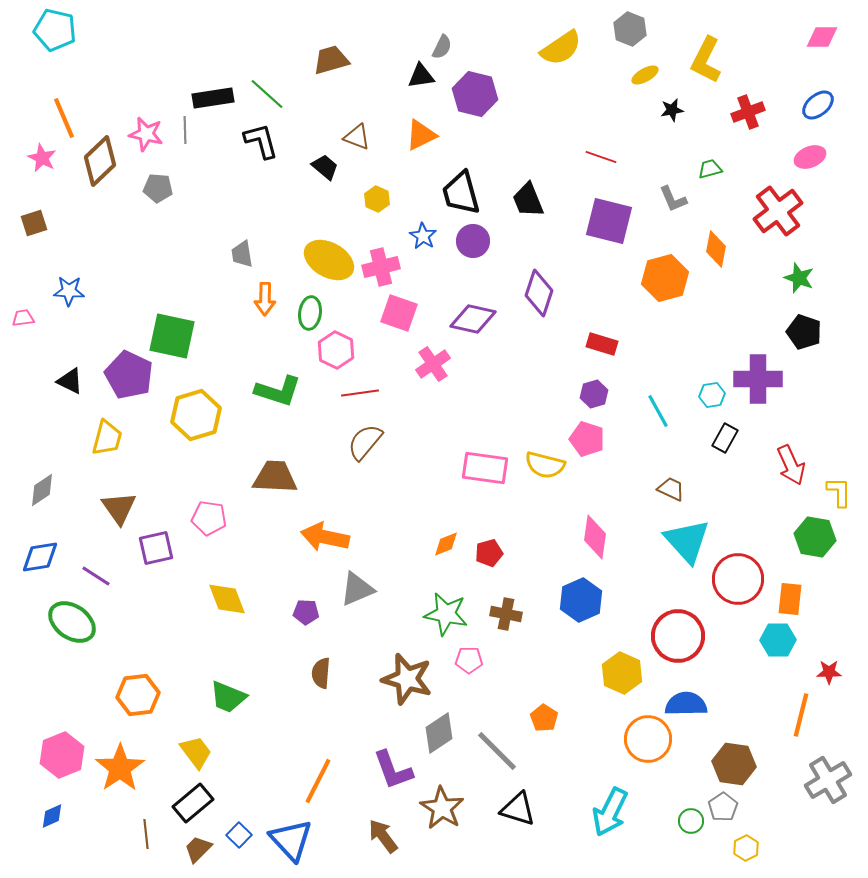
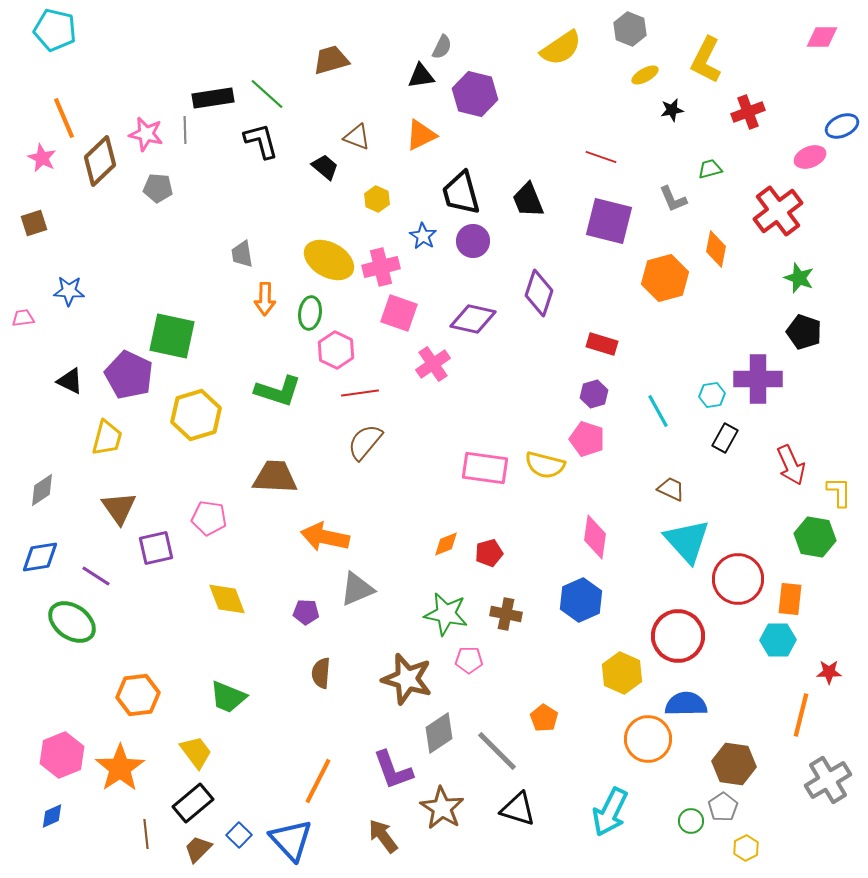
blue ellipse at (818, 105): moved 24 px right, 21 px down; rotated 16 degrees clockwise
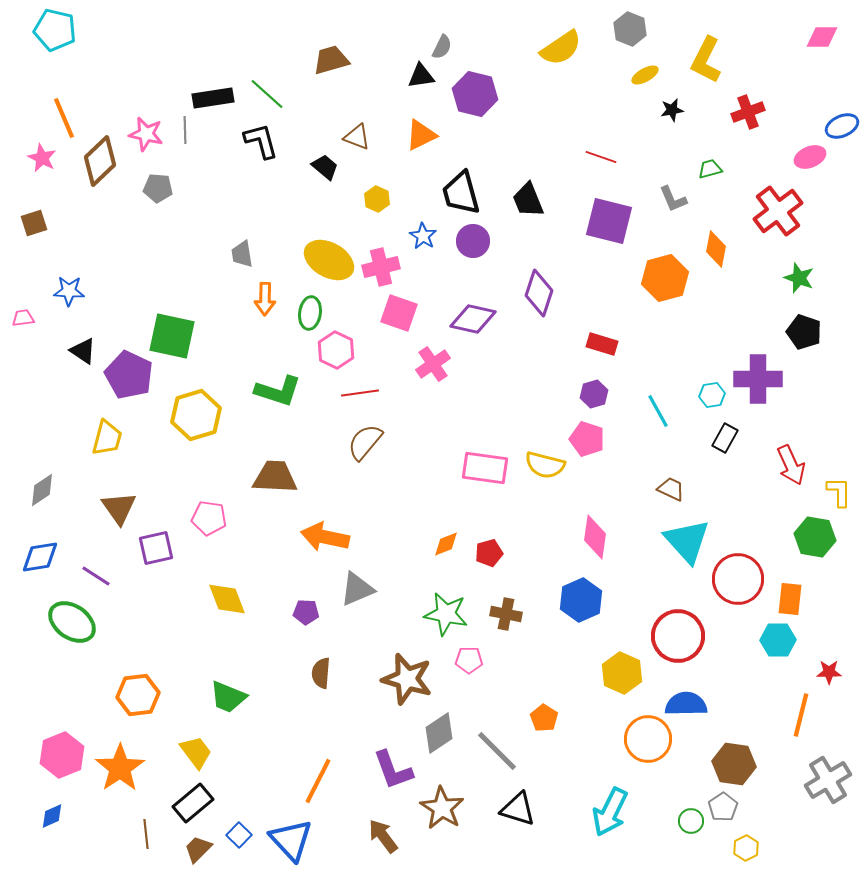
black triangle at (70, 381): moved 13 px right, 30 px up; rotated 8 degrees clockwise
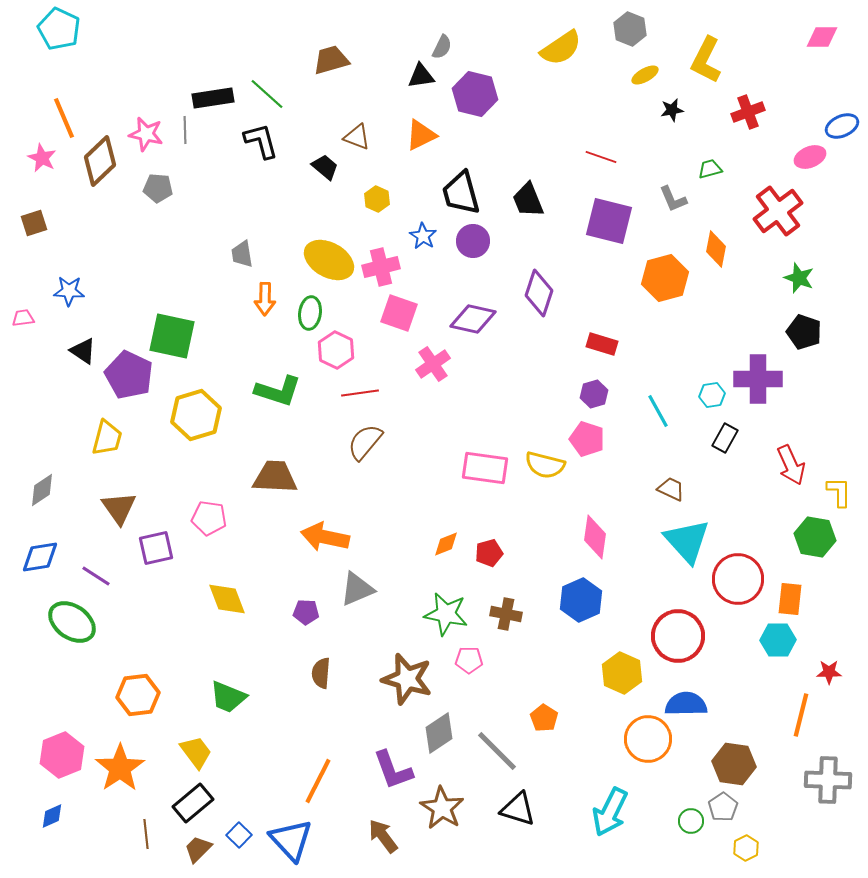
cyan pentagon at (55, 30): moved 4 px right, 1 px up; rotated 12 degrees clockwise
gray cross at (828, 780): rotated 33 degrees clockwise
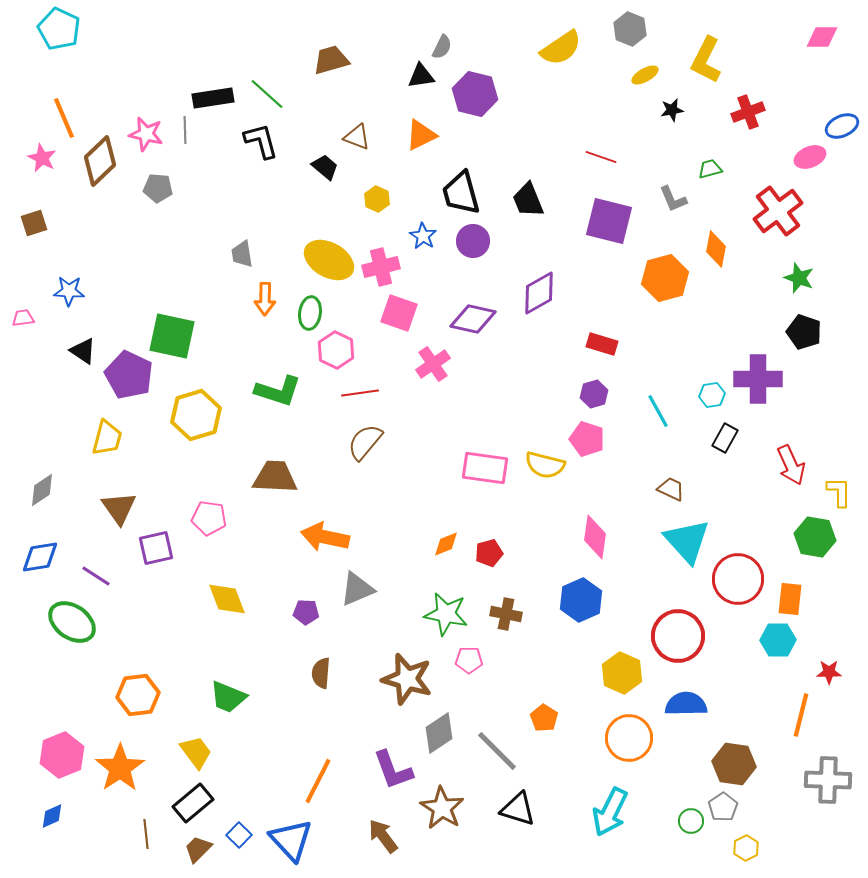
purple diamond at (539, 293): rotated 42 degrees clockwise
orange circle at (648, 739): moved 19 px left, 1 px up
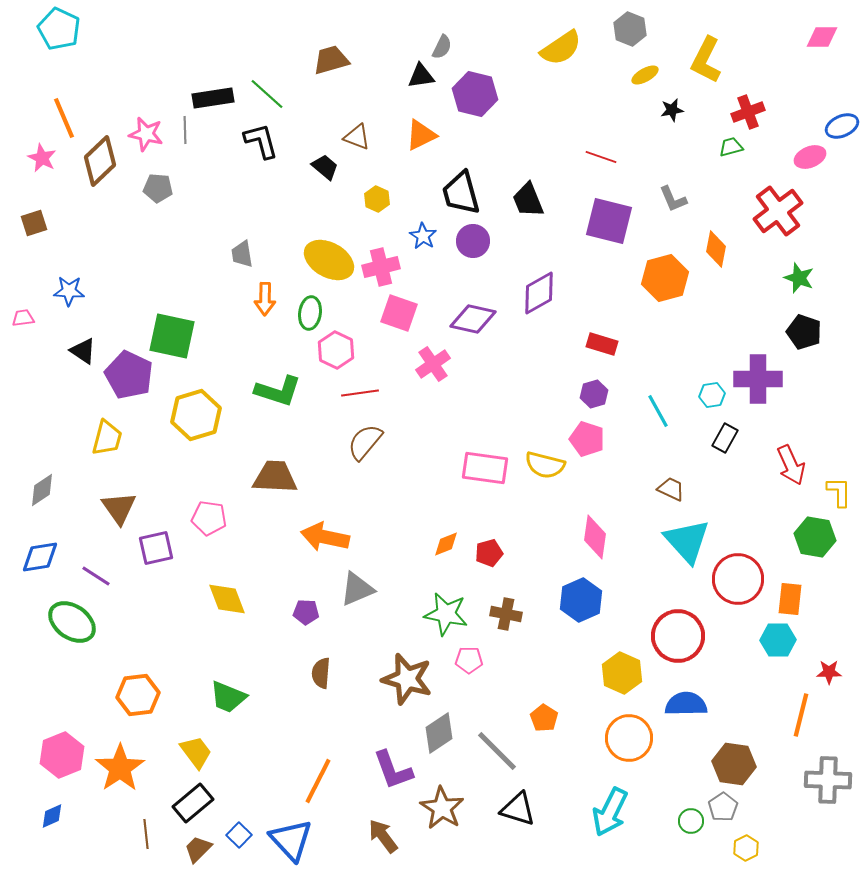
green trapezoid at (710, 169): moved 21 px right, 22 px up
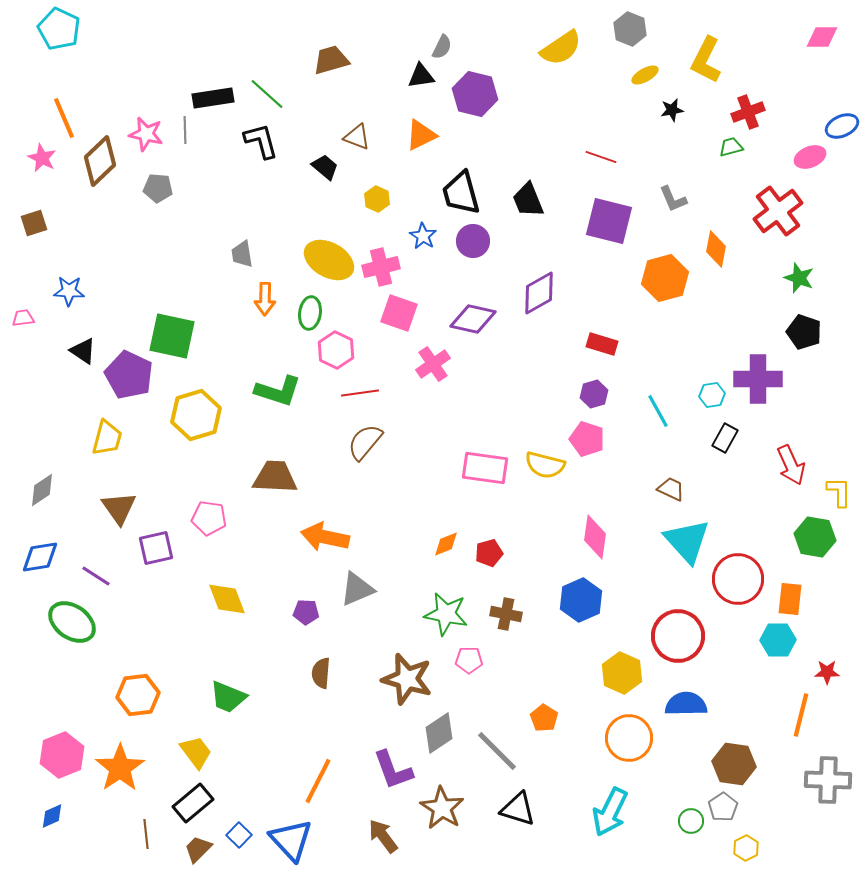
red star at (829, 672): moved 2 px left
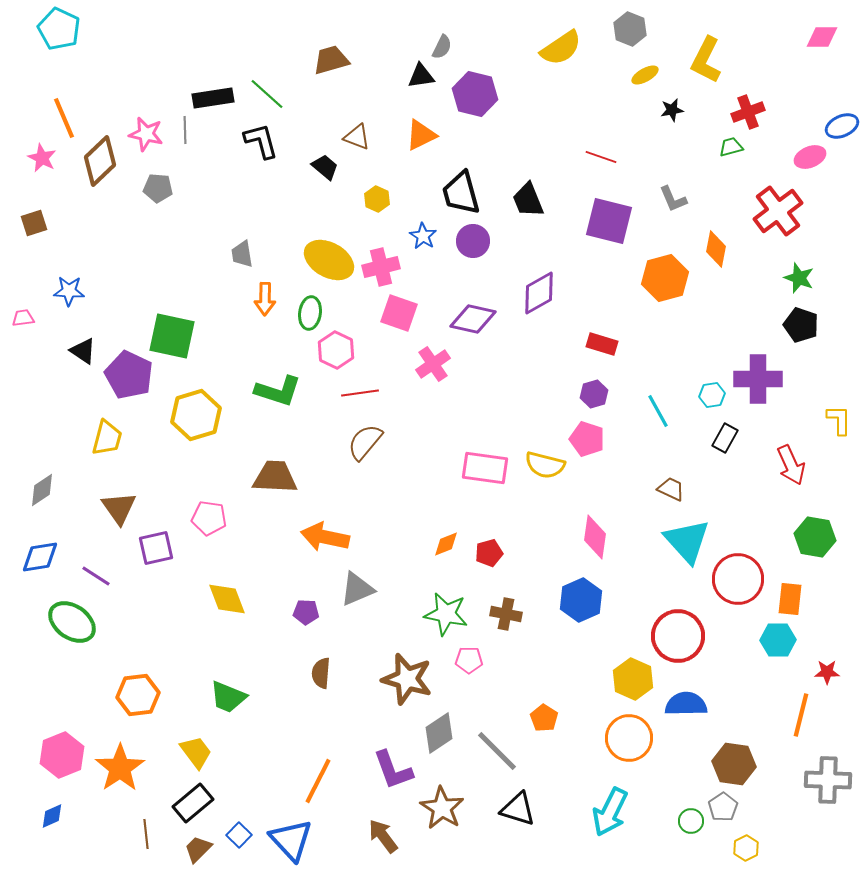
black pentagon at (804, 332): moved 3 px left, 7 px up
yellow L-shape at (839, 492): moved 72 px up
yellow hexagon at (622, 673): moved 11 px right, 6 px down
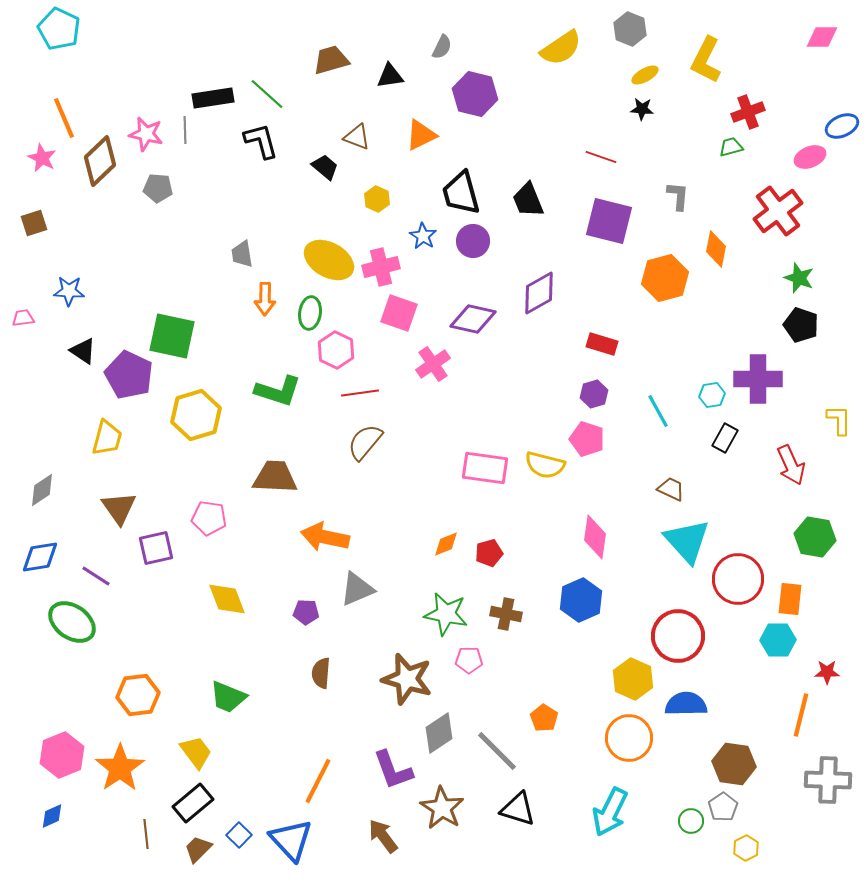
black triangle at (421, 76): moved 31 px left
black star at (672, 110): moved 30 px left, 1 px up; rotated 15 degrees clockwise
gray L-shape at (673, 199): moved 5 px right, 3 px up; rotated 152 degrees counterclockwise
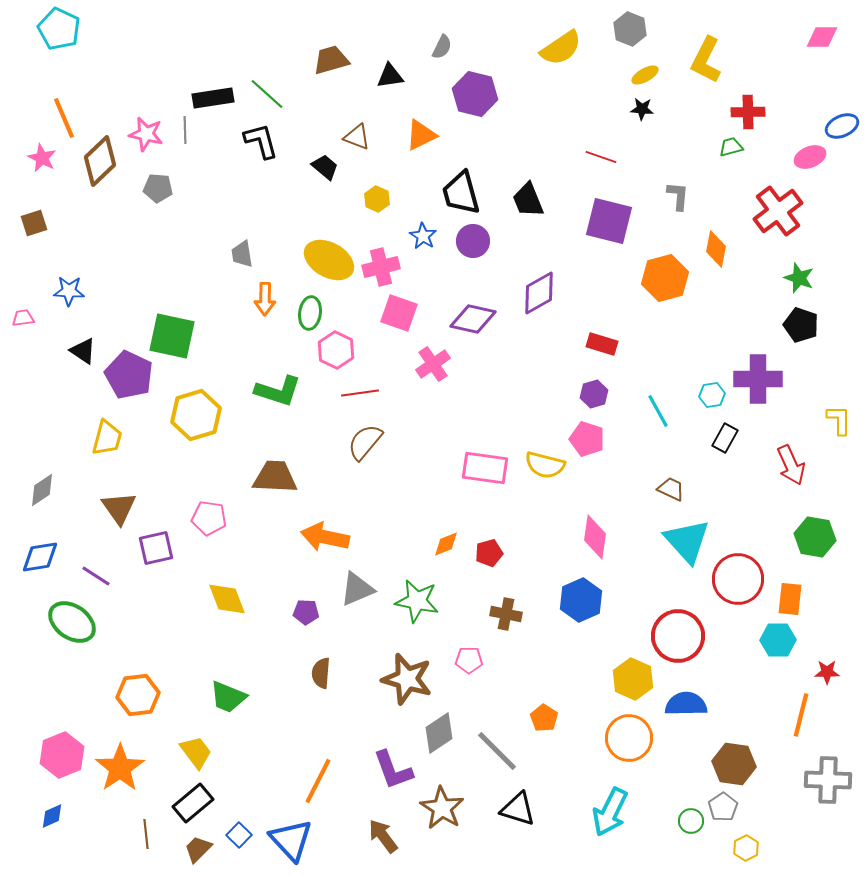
red cross at (748, 112): rotated 20 degrees clockwise
green star at (446, 614): moved 29 px left, 13 px up
